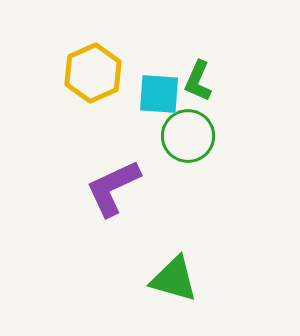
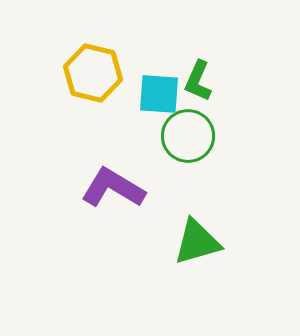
yellow hexagon: rotated 22 degrees counterclockwise
purple L-shape: rotated 56 degrees clockwise
green triangle: moved 23 px right, 37 px up; rotated 32 degrees counterclockwise
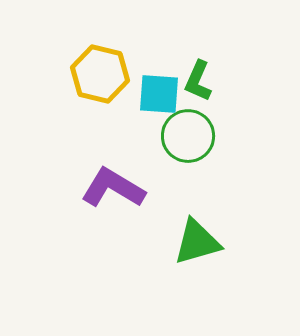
yellow hexagon: moved 7 px right, 1 px down
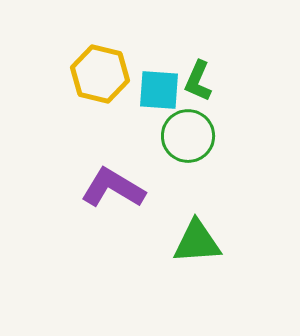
cyan square: moved 4 px up
green triangle: rotated 12 degrees clockwise
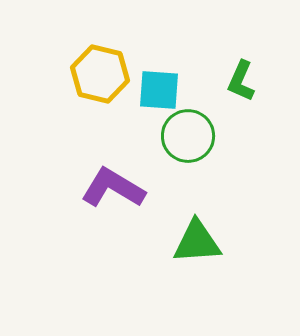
green L-shape: moved 43 px right
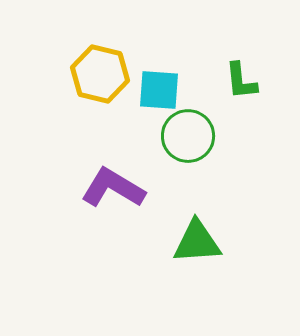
green L-shape: rotated 30 degrees counterclockwise
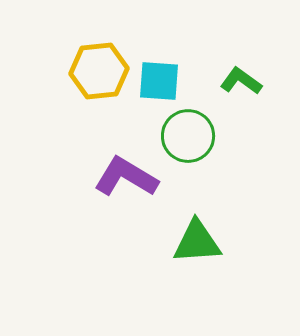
yellow hexagon: moved 1 px left, 3 px up; rotated 20 degrees counterclockwise
green L-shape: rotated 132 degrees clockwise
cyan square: moved 9 px up
purple L-shape: moved 13 px right, 11 px up
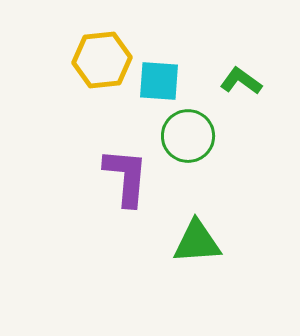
yellow hexagon: moved 3 px right, 11 px up
purple L-shape: rotated 64 degrees clockwise
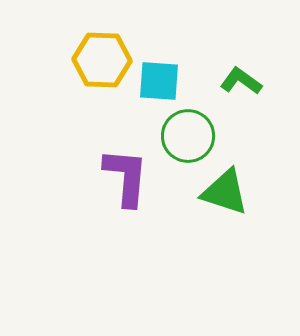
yellow hexagon: rotated 8 degrees clockwise
green triangle: moved 28 px right, 50 px up; rotated 22 degrees clockwise
